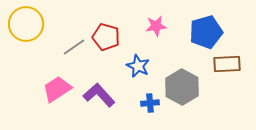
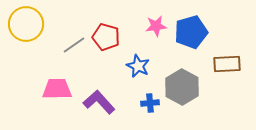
blue pentagon: moved 15 px left
gray line: moved 2 px up
pink trapezoid: rotated 32 degrees clockwise
purple L-shape: moved 7 px down
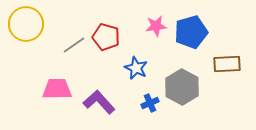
blue star: moved 2 px left, 2 px down
blue cross: rotated 18 degrees counterclockwise
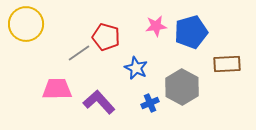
gray line: moved 5 px right, 8 px down
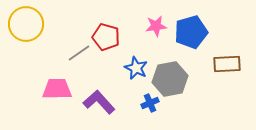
gray hexagon: moved 12 px left, 8 px up; rotated 20 degrees clockwise
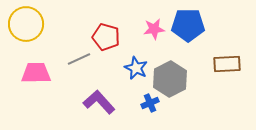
pink star: moved 2 px left, 3 px down
blue pentagon: moved 3 px left, 7 px up; rotated 16 degrees clockwise
gray line: moved 6 px down; rotated 10 degrees clockwise
gray hexagon: rotated 16 degrees counterclockwise
pink trapezoid: moved 21 px left, 16 px up
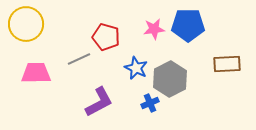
purple L-shape: rotated 104 degrees clockwise
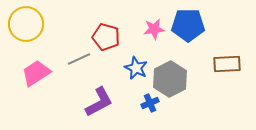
pink trapezoid: rotated 32 degrees counterclockwise
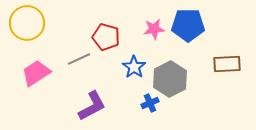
yellow circle: moved 1 px right, 1 px up
blue star: moved 2 px left, 1 px up; rotated 10 degrees clockwise
purple L-shape: moved 7 px left, 4 px down
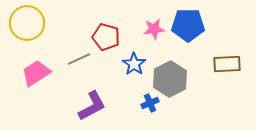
blue star: moved 3 px up
